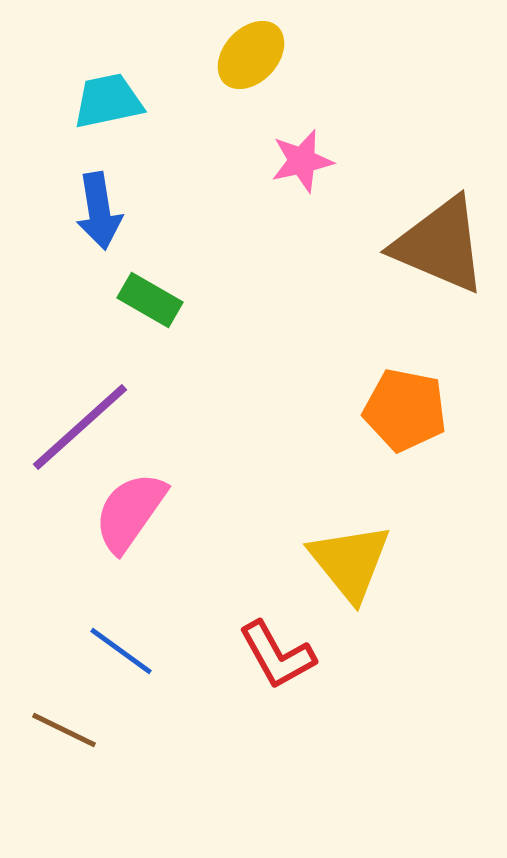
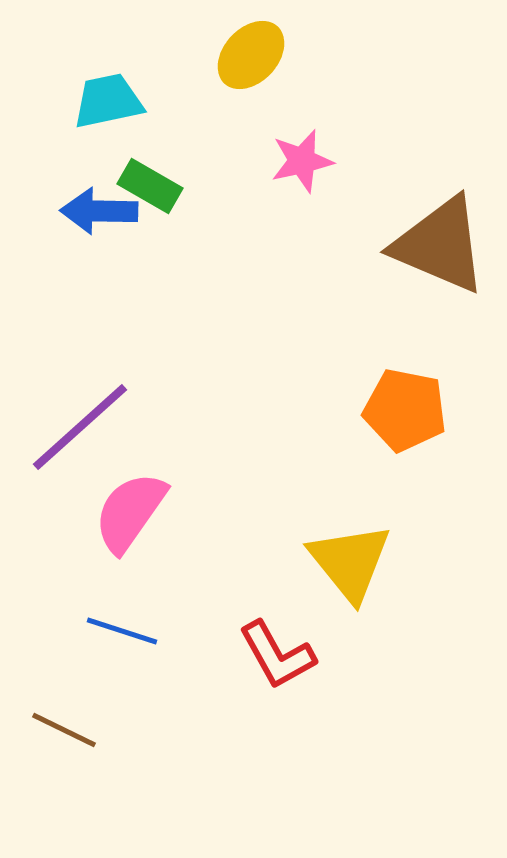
blue arrow: rotated 100 degrees clockwise
green rectangle: moved 114 px up
blue line: moved 1 px right, 20 px up; rotated 18 degrees counterclockwise
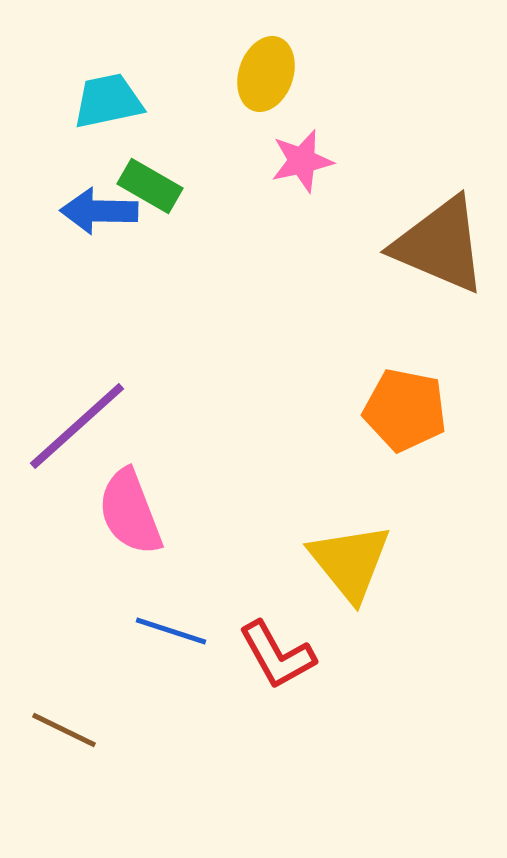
yellow ellipse: moved 15 px right, 19 px down; rotated 24 degrees counterclockwise
purple line: moved 3 px left, 1 px up
pink semicircle: rotated 56 degrees counterclockwise
blue line: moved 49 px right
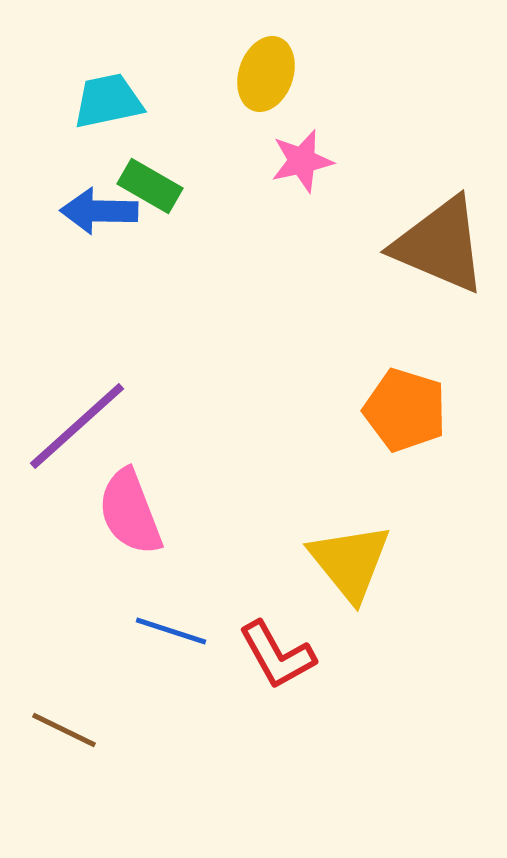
orange pentagon: rotated 6 degrees clockwise
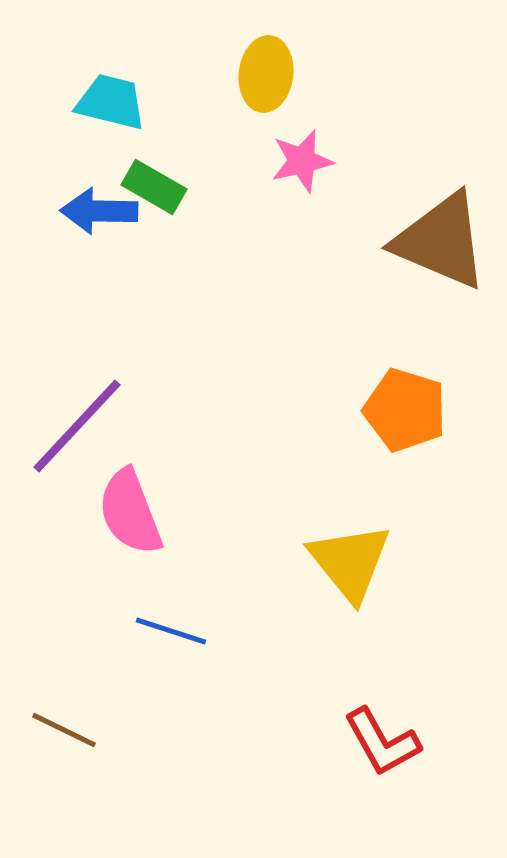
yellow ellipse: rotated 12 degrees counterclockwise
cyan trapezoid: moved 3 px right, 1 px down; rotated 26 degrees clockwise
green rectangle: moved 4 px right, 1 px down
brown triangle: moved 1 px right, 4 px up
purple line: rotated 5 degrees counterclockwise
red L-shape: moved 105 px right, 87 px down
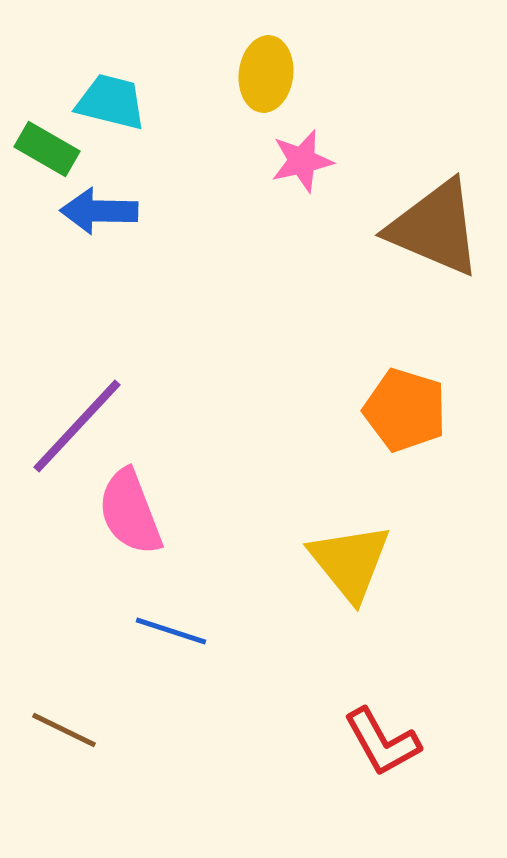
green rectangle: moved 107 px left, 38 px up
brown triangle: moved 6 px left, 13 px up
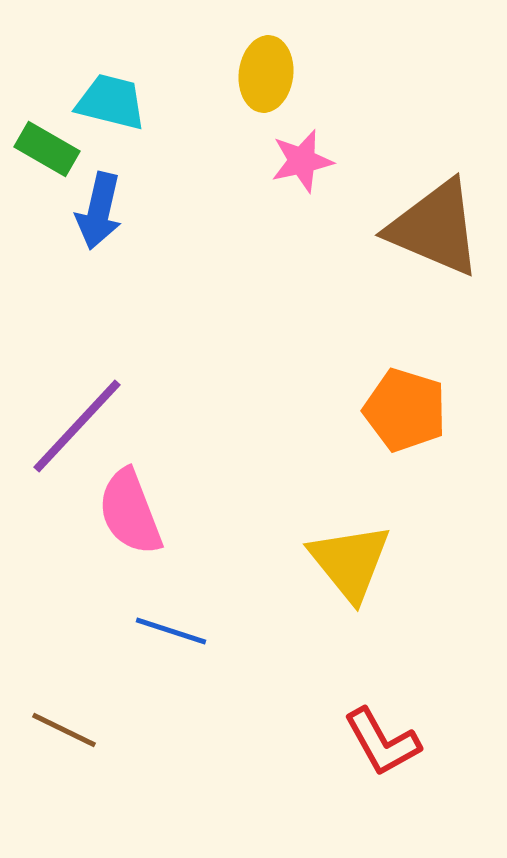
blue arrow: rotated 78 degrees counterclockwise
